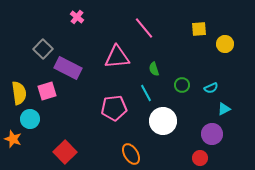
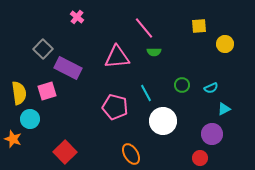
yellow square: moved 3 px up
green semicircle: moved 17 px up; rotated 72 degrees counterclockwise
pink pentagon: moved 1 px right, 1 px up; rotated 20 degrees clockwise
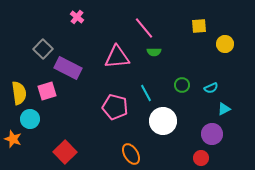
red circle: moved 1 px right
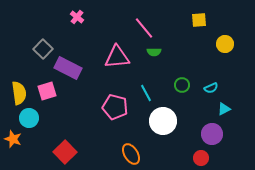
yellow square: moved 6 px up
cyan circle: moved 1 px left, 1 px up
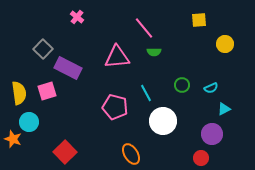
cyan circle: moved 4 px down
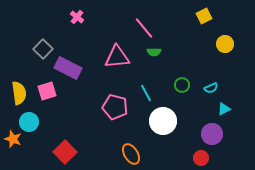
yellow square: moved 5 px right, 4 px up; rotated 21 degrees counterclockwise
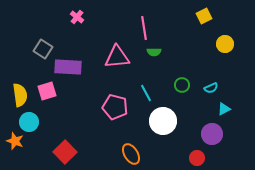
pink line: rotated 30 degrees clockwise
gray square: rotated 12 degrees counterclockwise
purple rectangle: moved 1 px up; rotated 24 degrees counterclockwise
yellow semicircle: moved 1 px right, 2 px down
orange star: moved 2 px right, 2 px down
red circle: moved 4 px left
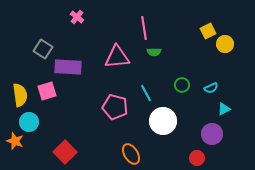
yellow square: moved 4 px right, 15 px down
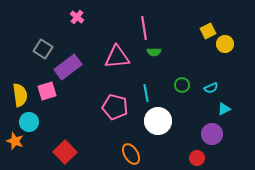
purple rectangle: rotated 40 degrees counterclockwise
cyan line: rotated 18 degrees clockwise
white circle: moved 5 px left
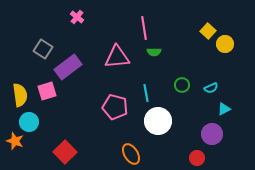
yellow square: rotated 21 degrees counterclockwise
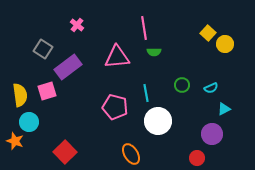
pink cross: moved 8 px down
yellow square: moved 2 px down
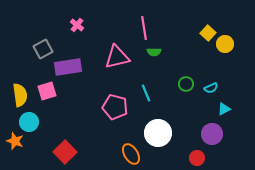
gray square: rotated 30 degrees clockwise
pink triangle: rotated 8 degrees counterclockwise
purple rectangle: rotated 28 degrees clockwise
green circle: moved 4 px right, 1 px up
cyan line: rotated 12 degrees counterclockwise
white circle: moved 12 px down
